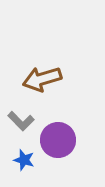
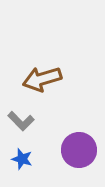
purple circle: moved 21 px right, 10 px down
blue star: moved 2 px left, 1 px up
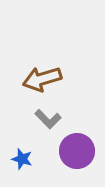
gray L-shape: moved 27 px right, 2 px up
purple circle: moved 2 px left, 1 px down
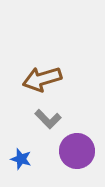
blue star: moved 1 px left
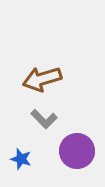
gray L-shape: moved 4 px left
